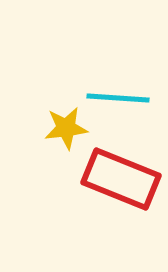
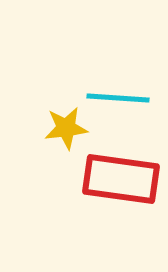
red rectangle: rotated 14 degrees counterclockwise
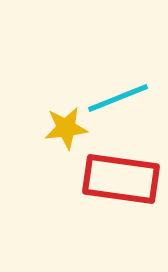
cyan line: rotated 26 degrees counterclockwise
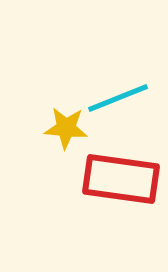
yellow star: rotated 12 degrees clockwise
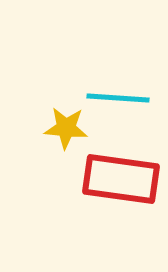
cyan line: rotated 26 degrees clockwise
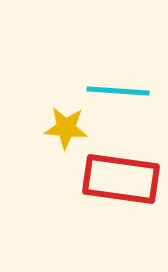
cyan line: moved 7 px up
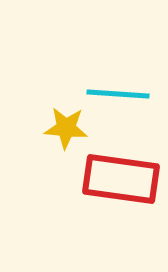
cyan line: moved 3 px down
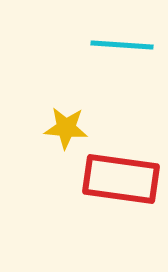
cyan line: moved 4 px right, 49 px up
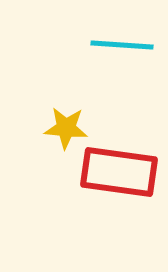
red rectangle: moved 2 px left, 7 px up
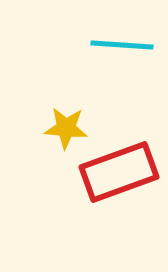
red rectangle: rotated 28 degrees counterclockwise
